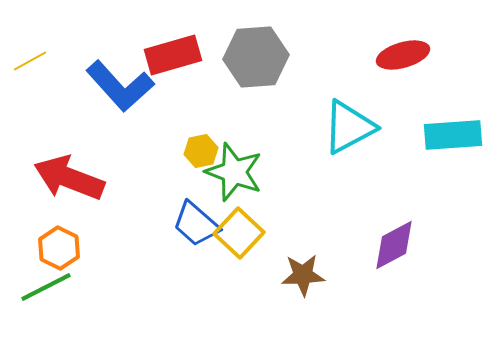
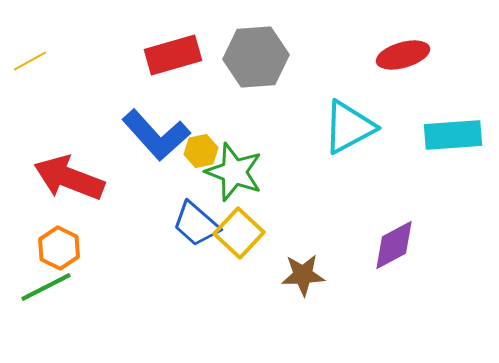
blue L-shape: moved 36 px right, 49 px down
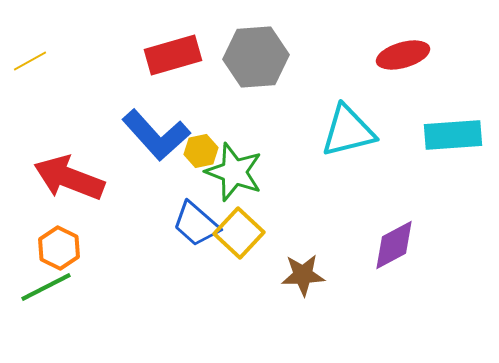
cyan triangle: moved 1 px left, 4 px down; rotated 14 degrees clockwise
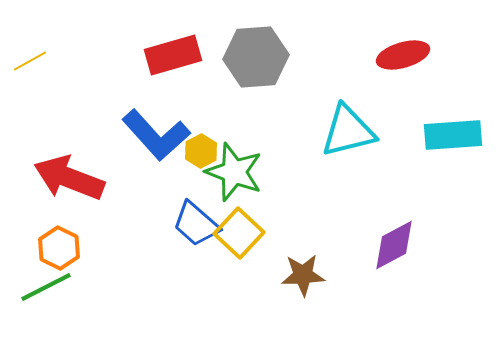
yellow hexagon: rotated 16 degrees counterclockwise
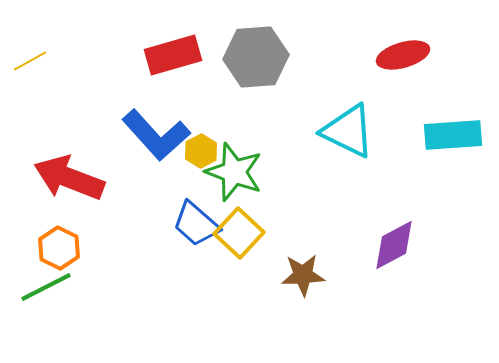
cyan triangle: rotated 40 degrees clockwise
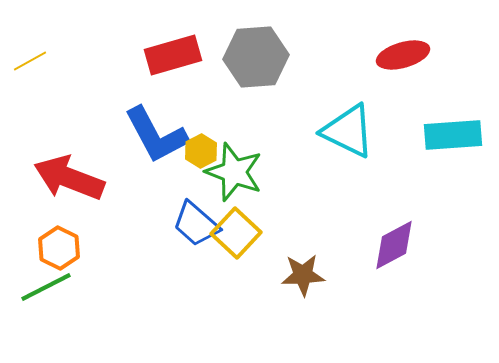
blue L-shape: rotated 14 degrees clockwise
yellow square: moved 3 px left
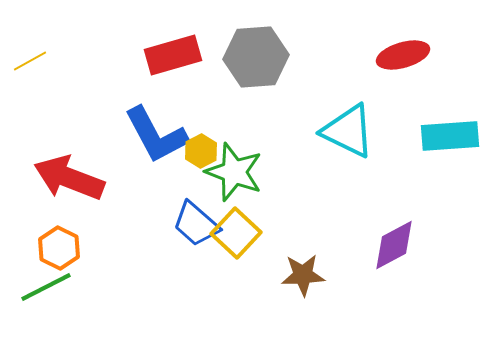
cyan rectangle: moved 3 px left, 1 px down
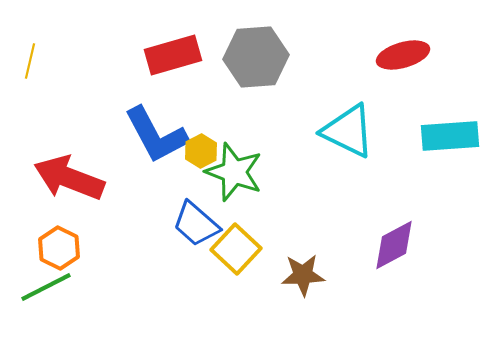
yellow line: rotated 48 degrees counterclockwise
yellow square: moved 16 px down
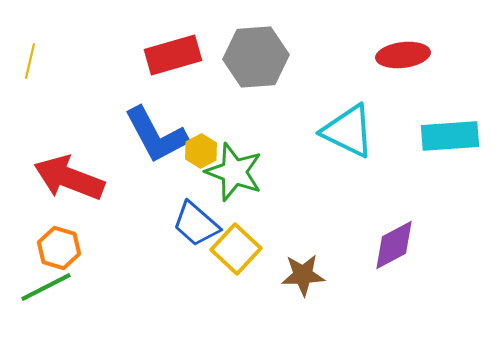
red ellipse: rotated 9 degrees clockwise
orange hexagon: rotated 9 degrees counterclockwise
